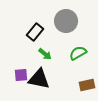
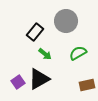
purple square: moved 3 px left, 7 px down; rotated 32 degrees counterclockwise
black triangle: rotated 40 degrees counterclockwise
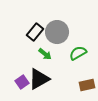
gray circle: moved 9 px left, 11 px down
purple square: moved 4 px right
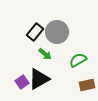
green semicircle: moved 7 px down
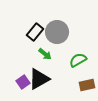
purple square: moved 1 px right
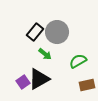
green semicircle: moved 1 px down
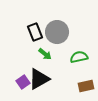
black rectangle: rotated 60 degrees counterclockwise
green semicircle: moved 1 px right, 4 px up; rotated 18 degrees clockwise
brown rectangle: moved 1 px left, 1 px down
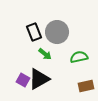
black rectangle: moved 1 px left
purple square: moved 2 px up; rotated 24 degrees counterclockwise
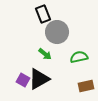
black rectangle: moved 9 px right, 18 px up
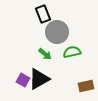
green semicircle: moved 7 px left, 5 px up
